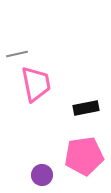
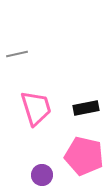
pink trapezoid: moved 24 px down; rotated 6 degrees counterclockwise
pink pentagon: rotated 21 degrees clockwise
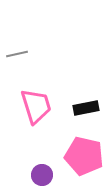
pink trapezoid: moved 2 px up
